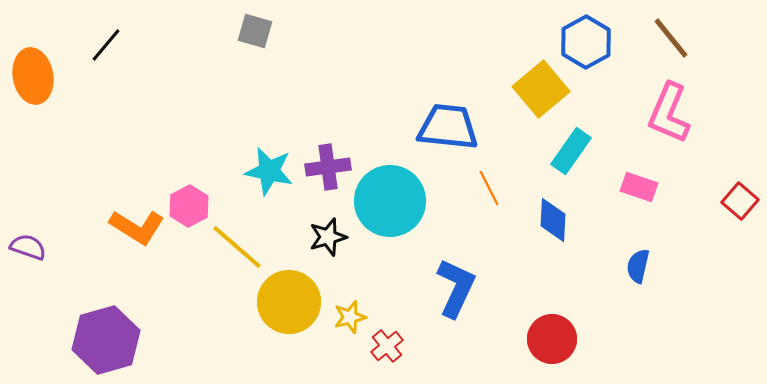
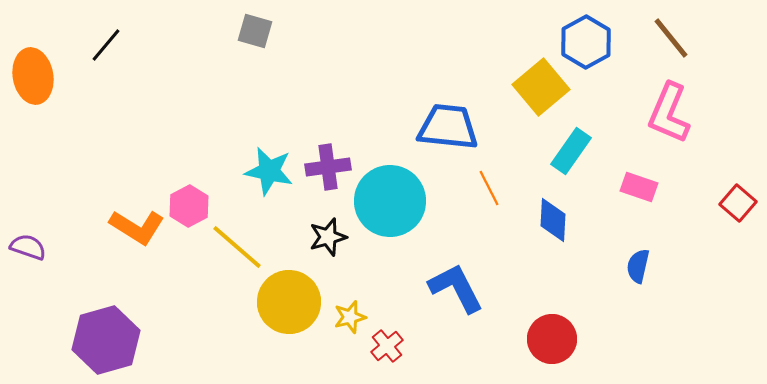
yellow square: moved 2 px up
red square: moved 2 px left, 2 px down
blue L-shape: rotated 52 degrees counterclockwise
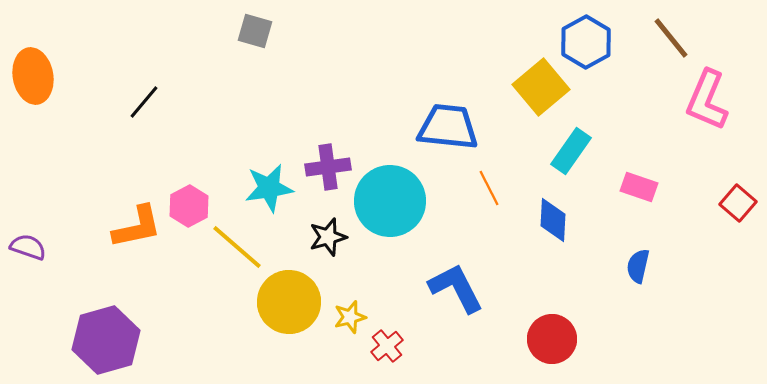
black line: moved 38 px right, 57 px down
pink L-shape: moved 38 px right, 13 px up
cyan star: moved 17 px down; rotated 21 degrees counterclockwise
orange L-shape: rotated 44 degrees counterclockwise
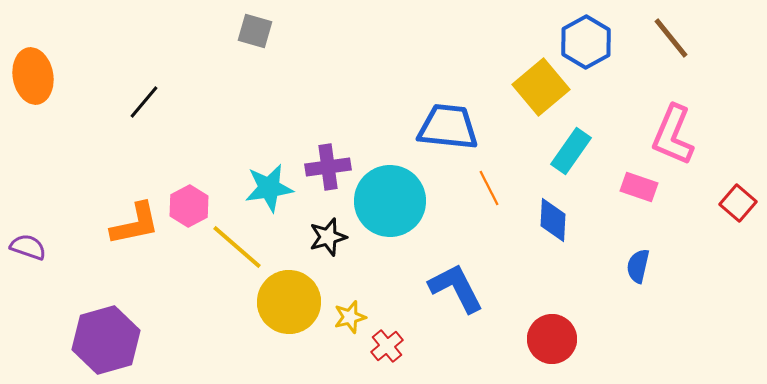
pink L-shape: moved 34 px left, 35 px down
orange L-shape: moved 2 px left, 3 px up
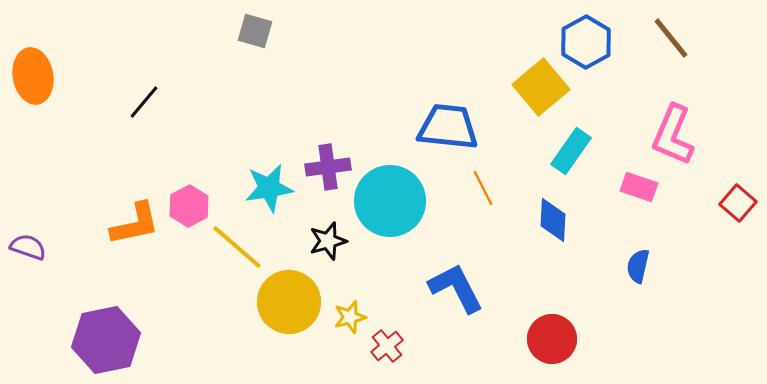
orange line: moved 6 px left
black star: moved 4 px down
purple hexagon: rotated 4 degrees clockwise
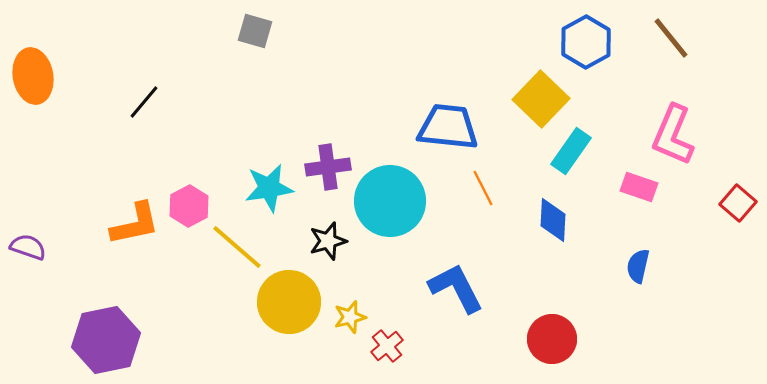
yellow square: moved 12 px down; rotated 6 degrees counterclockwise
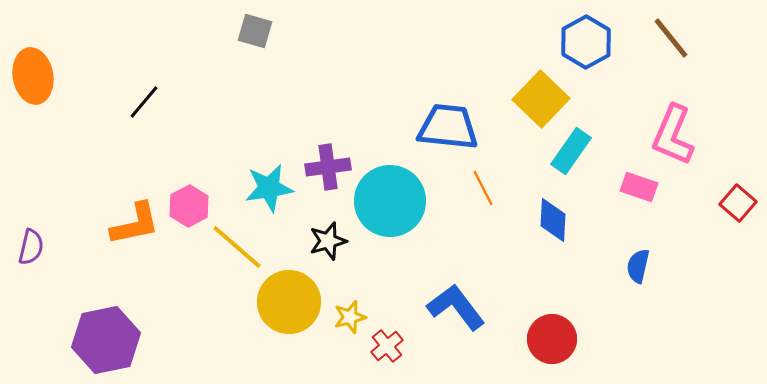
purple semicircle: moved 3 px right; rotated 84 degrees clockwise
blue L-shape: moved 19 px down; rotated 10 degrees counterclockwise
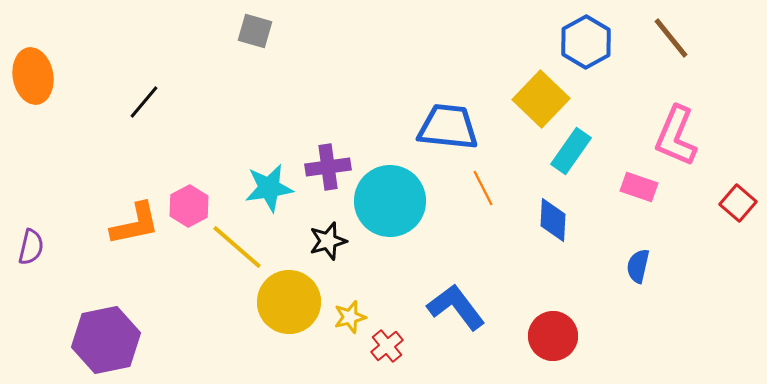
pink L-shape: moved 3 px right, 1 px down
red circle: moved 1 px right, 3 px up
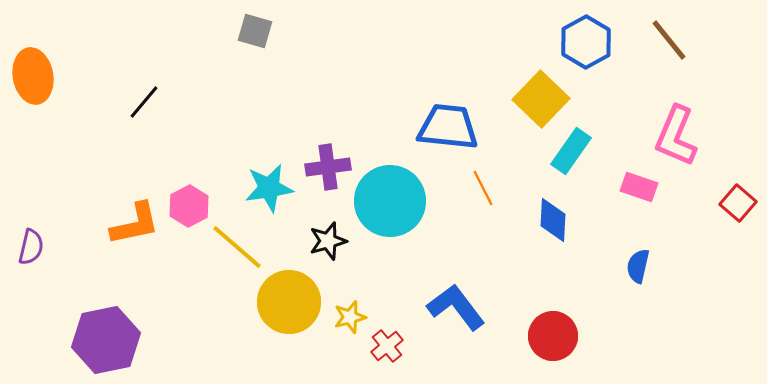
brown line: moved 2 px left, 2 px down
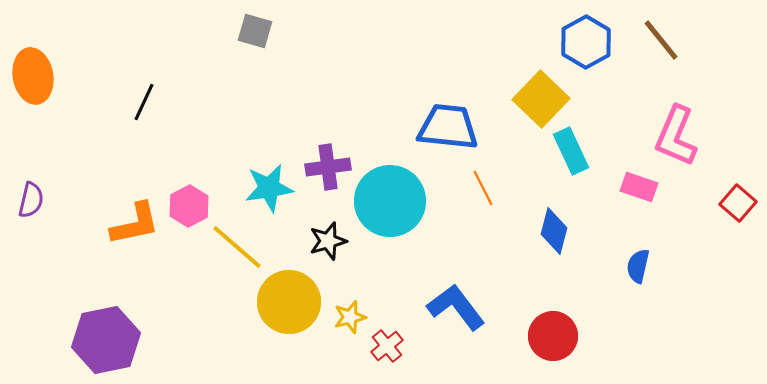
brown line: moved 8 px left
black line: rotated 15 degrees counterclockwise
cyan rectangle: rotated 60 degrees counterclockwise
blue diamond: moved 1 px right, 11 px down; rotated 12 degrees clockwise
purple semicircle: moved 47 px up
